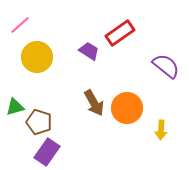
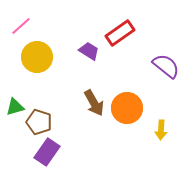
pink line: moved 1 px right, 1 px down
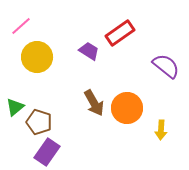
green triangle: rotated 24 degrees counterclockwise
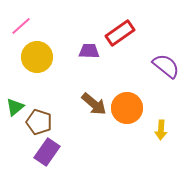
purple trapezoid: rotated 30 degrees counterclockwise
brown arrow: moved 1 px down; rotated 20 degrees counterclockwise
